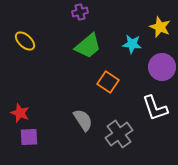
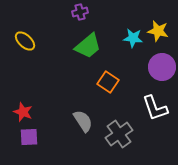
yellow star: moved 2 px left, 4 px down; rotated 10 degrees counterclockwise
cyan star: moved 1 px right, 6 px up
red star: moved 3 px right, 1 px up
gray semicircle: moved 1 px down
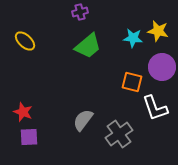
orange square: moved 24 px right; rotated 20 degrees counterclockwise
gray semicircle: moved 1 px up; rotated 110 degrees counterclockwise
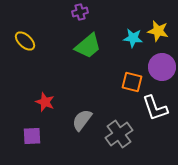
red star: moved 22 px right, 10 px up
gray semicircle: moved 1 px left
purple square: moved 3 px right, 1 px up
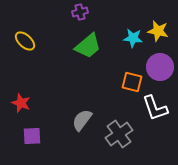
purple circle: moved 2 px left
red star: moved 24 px left, 1 px down
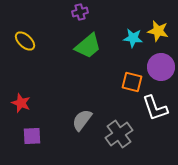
purple circle: moved 1 px right
